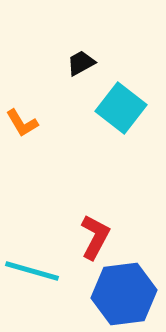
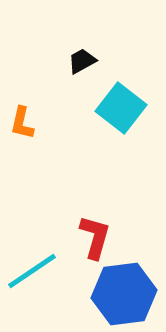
black trapezoid: moved 1 px right, 2 px up
orange L-shape: rotated 44 degrees clockwise
red L-shape: rotated 12 degrees counterclockwise
cyan line: rotated 50 degrees counterclockwise
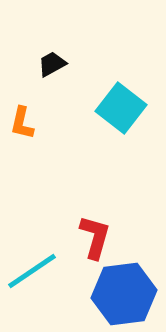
black trapezoid: moved 30 px left, 3 px down
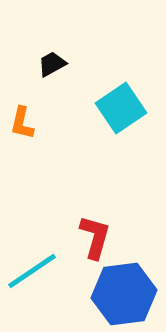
cyan square: rotated 18 degrees clockwise
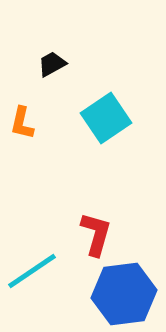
cyan square: moved 15 px left, 10 px down
red L-shape: moved 1 px right, 3 px up
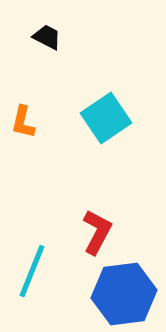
black trapezoid: moved 5 px left, 27 px up; rotated 56 degrees clockwise
orange L-shape: moved 1 px right, 1 px up
red L-shape: moved 1 px right, 2 px up; rotated 12 degrees clockwise
cyan line: rotated 34 degrees counterclockwise
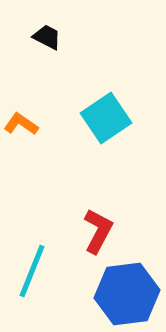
orange L-shape: moved 2 px left, 2 px down; rotated 112 degrees clockwise
red L-shape: moved 1 px right, 1 px up
blue hexagon: moved 3 px right
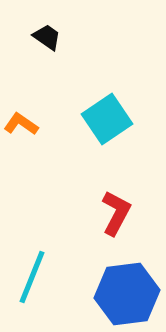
black trapezoid: rotated 8 degrees clockwise
cyan square: moved 1 px right, 1 px down
red L-shape: moved 18 px right, 18 px up
cyan line: moved 6 px down
